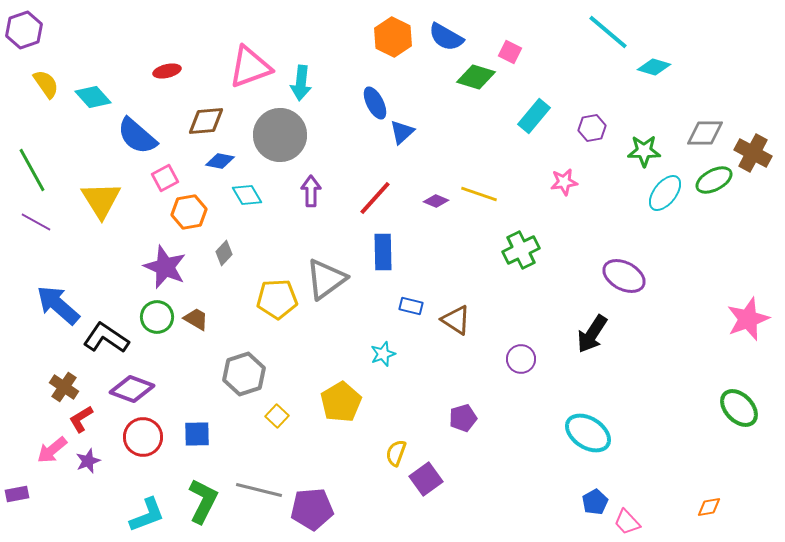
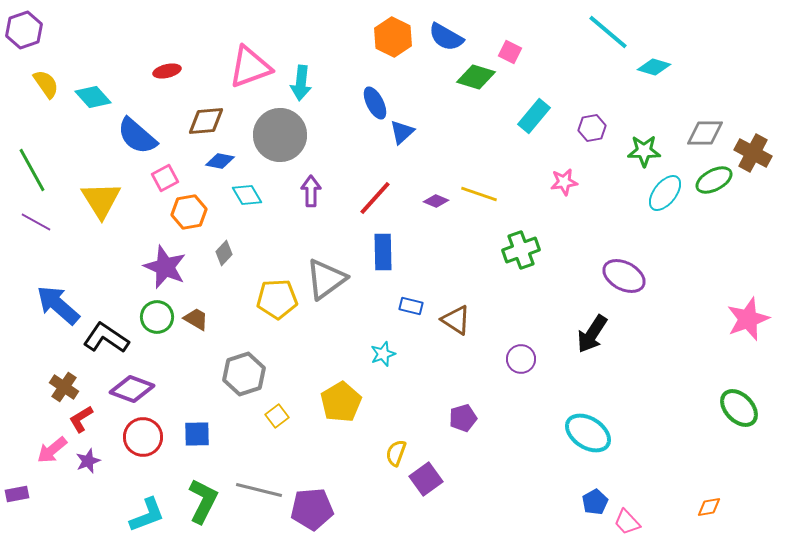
green cross at (521, 250): rotated 6 degrees clockwise
yellow square at (277, 416): rotated 10 degrees clockwise
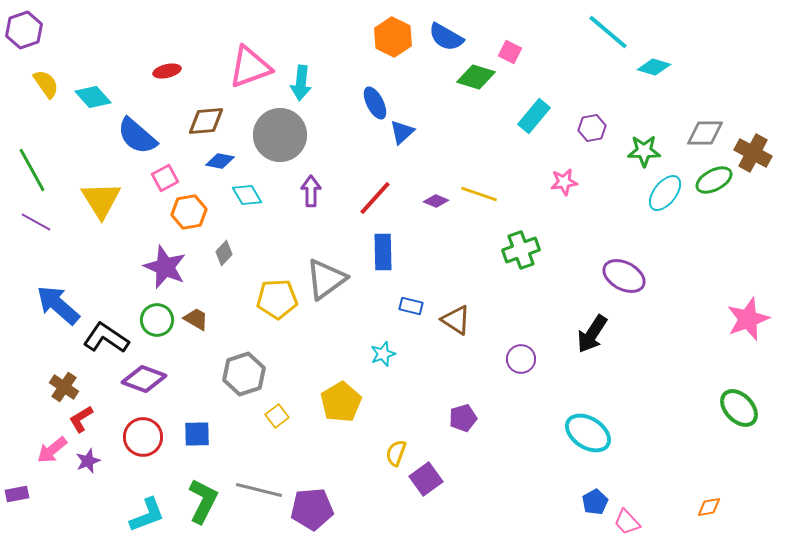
green circle at (157, 317): moved 3 px down
purple diamond at (132, 389): moved 12 px right, 10 px up
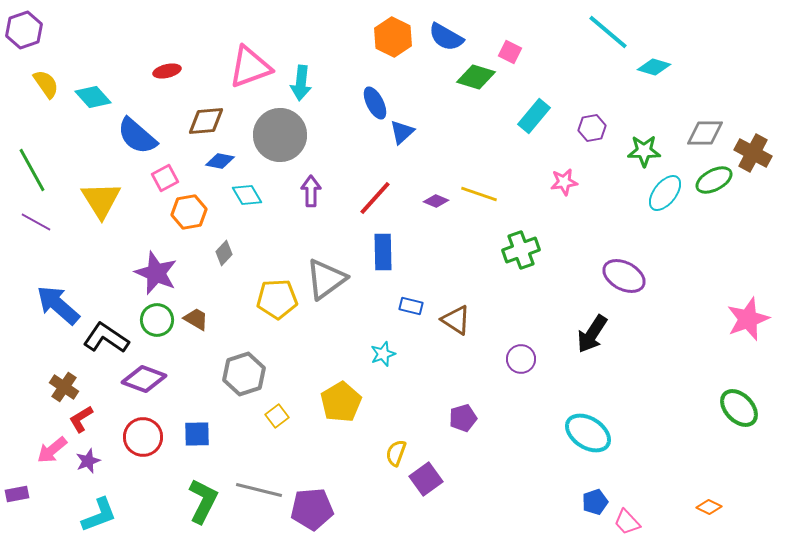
purple star at (165, 267): moved 9 px left, 6 px down
blue pentagon at (595, 502): rotated 10 degrees clockwise
orange diamond at (709, 507): rotated 35 degrees clockwise
cyan L-shape at (147, 515): moved 48 px left
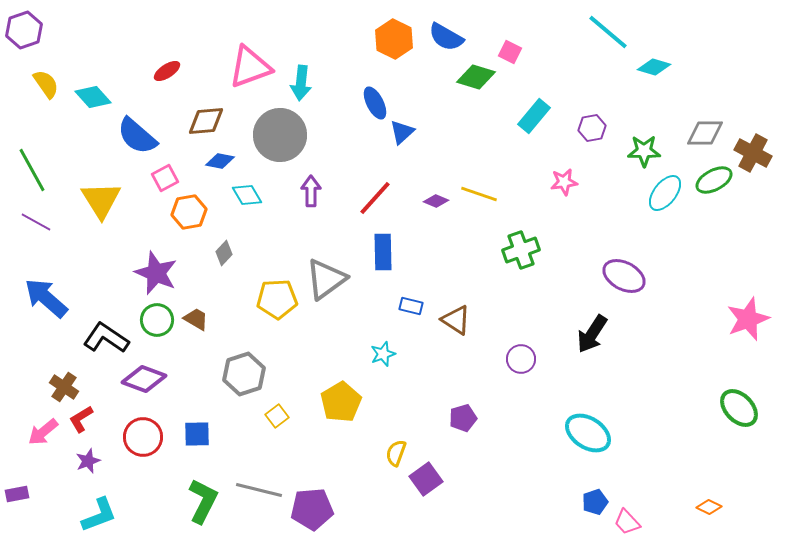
orange hexagon at (393, 37): moved 1 px right, 2 px down
red ellipse at (167, 71): rotated 20 degrees counterclockwise
blue arrow at (58, 305): moved 12 px left, 7 px up
pink arrow at (52, 450): moved 9 px left, 18 px up
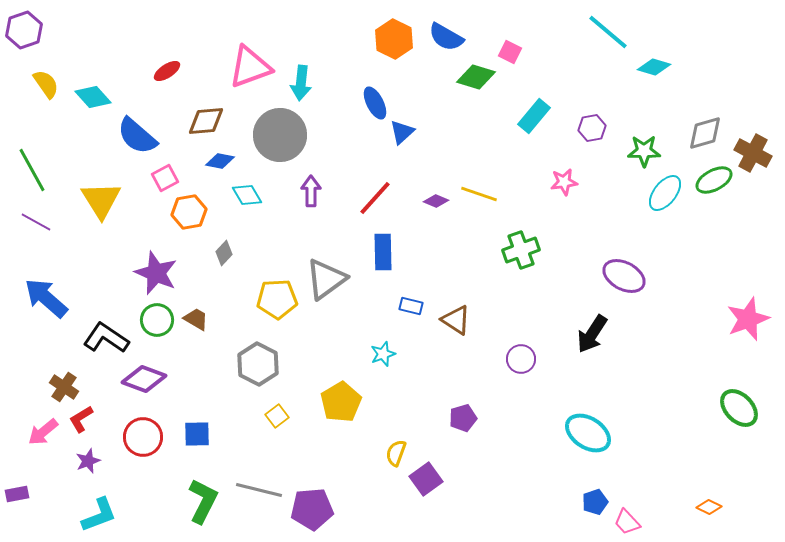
gray diamond at (705, 133): rotated 15 degrees counterclockwise
gray hexagon at (244, 374): moved 14 px right, 10 px up; rotated 15 degrees counterclockwise
